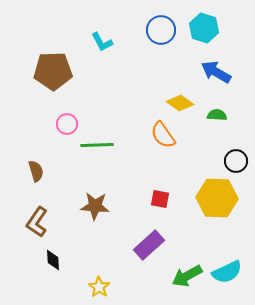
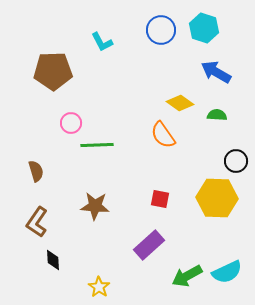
pink circle: moved 4 px right, 1 px up
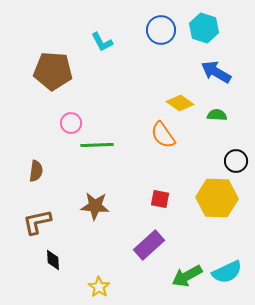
brown pentagon: rotated 6 degrees clockwise
brown semicircle: rotated 25 degrees clockwise
brown L-shape: rotated 44 degrees clockwise
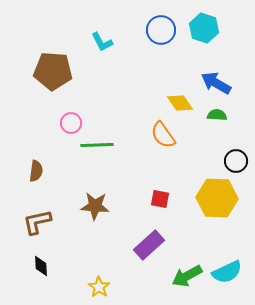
blue arrow: moved 11 px down
yellow diamond: rotated 20 degrees clockwise
black diamond: moved 12 px left, 6 px down
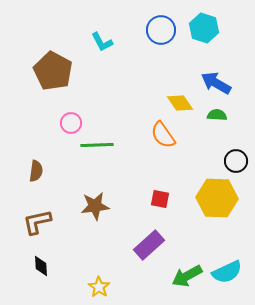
brown pentagon: rotated 24 degrees clockwise
brown star: rotated 12 degrees counterclockwise
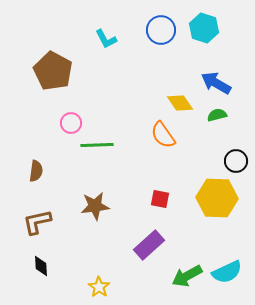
cyan L-shape: moved 4 px right, 3 px up
green semicircle: rotated 18 degrees counterclockwise
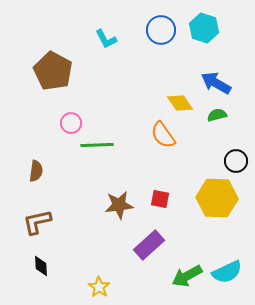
brown star: moved 24 px right, 1 px up
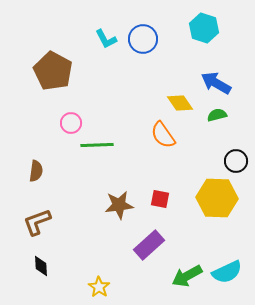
blue circle: moved 18 px left, 9 px down
brown L-shape: rotated 8 degrees counterclockwise
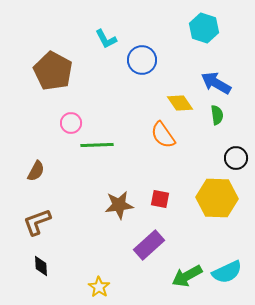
blue circle: moved 1 px left, 21 px down
green semicircle: rotated 96 degrees clockwise
black circle: moved 3 px up
brown semicircle: rotated 20 degrees clockwise
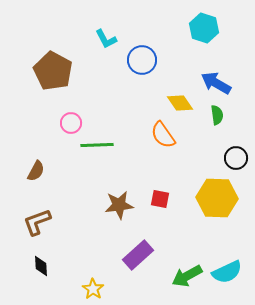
purple rectangle: moved 11 px left, 10 px down
yellow star: moved 6 px left, 2 px down
